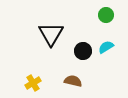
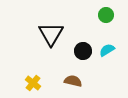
cyan semicircle: moved 1 px right, 3 px down
yellow cross: rotated 21 degrees counterclockwise
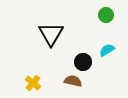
black circle: moved 11 px down
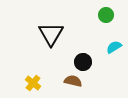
cyan semicircle: moved 7 px right, 3 px up
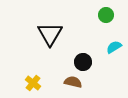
black triangle: moved 1 px left
brown semicircle: moved 1 px down
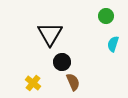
green circle: moved 1 px down
cyan semicircle: moved 1 px left, 3 px up; rotated 42 degrees counterclockwise
black circle: moved 21 px left
brown semicircle: rotated 54 degrees clockwise
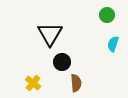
green circle: moved 1 px right, 1 px up
brown semicircle: moved 3 px right, 1 px down; rotated 18 degrees clockwise
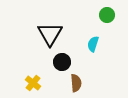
cyan semicircle: moved 20 px left
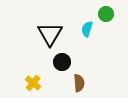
green circle: moved 1 px left, 1 px up
cyan semicircle: moved 6 px left, 15 px up
brown semicircle: moved 3 px right
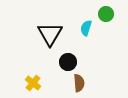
cyan semicircle: moved 1 px left, 1 px up
black circle: moved 6 px right
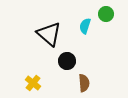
cyan semicircle: moved 1 px left, 2 px up
black triangle: moved 1 px left; rotated 20 degrees counterclockwise
black circle: moved 1 px left, 1 px up
brown semicircle: moved 5 px right
